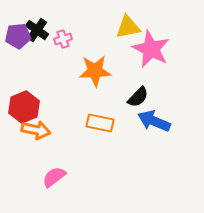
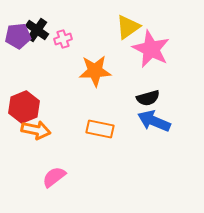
yellow triangle: rotated 24 degrees counterclockwise
black semicircle: moved 10 px right, 1 px down; rotated 30 degrees clockwise
orange rectangle: moved 6 px down
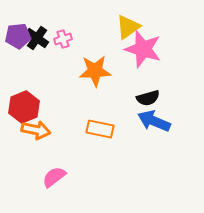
black cross: moved 8 px down
pink star: moved 8 px left; rotated 9 degrees counterclockwise
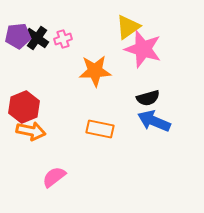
orange arrow: moved 5 px left, 1 px down
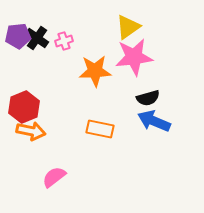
pink cross: moved 1 px right, 2 px down
pink star: moved 9 px left, 8 px down; rotated 24 degrees counterclockwise
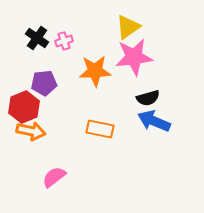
purple pentagon: moved 26 px right, 47 px down
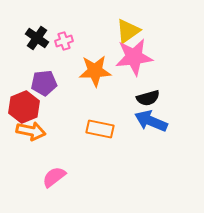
yellow triangle: moved 4 px down
blue arrow: moved 3 px left
